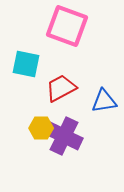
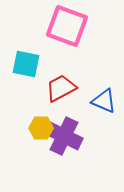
blue triangle: rotated 32 degrees clockwise
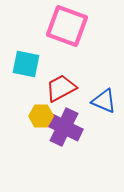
yellow hexagon: moved 12 px up
purple cross: moved 9 px up
